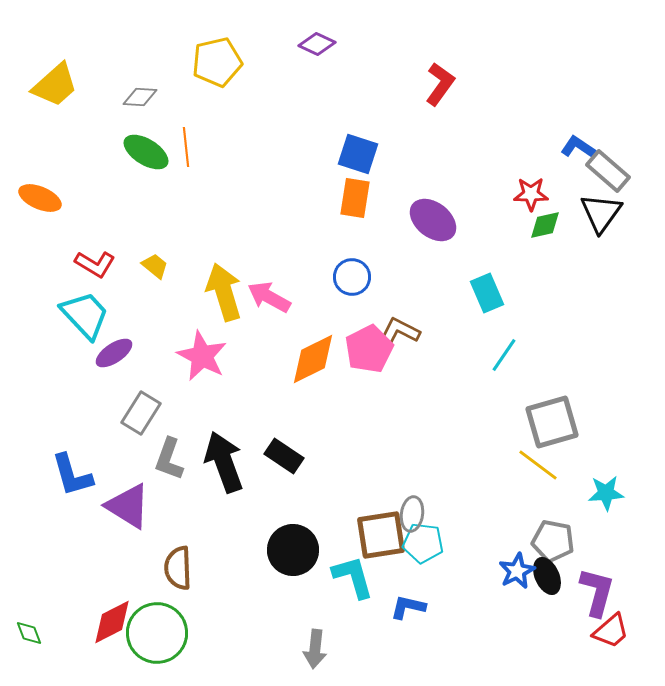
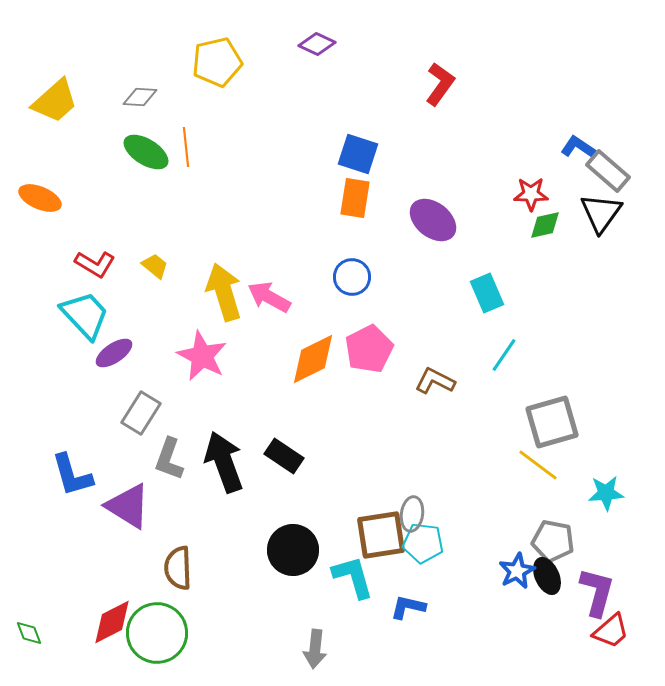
yellow trapezoid at (55, 85): moved 16 px down
brown L-shape at (400, 331): moved 35 px right, 50 px down
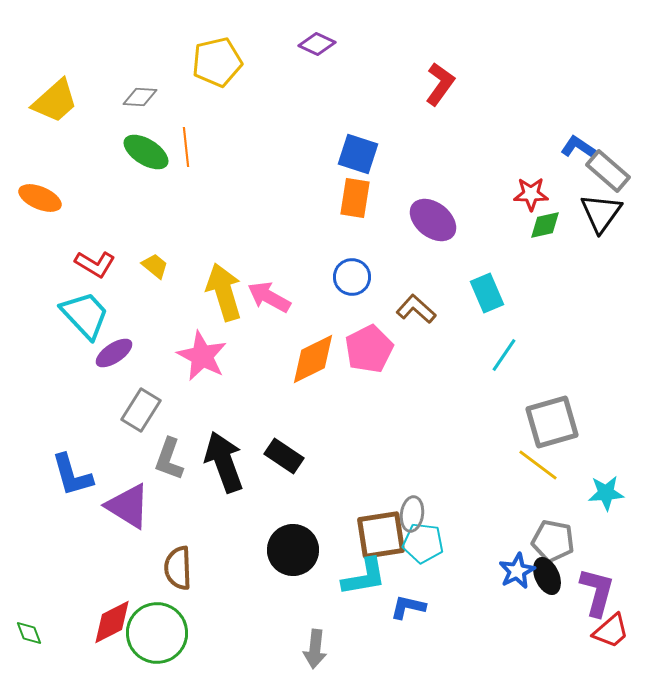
brown L-shape at (435, 381): moved 19 px left, 72 px up; rotated 15 degrees clockwise
gray rectangle at (141, 413): moved 3 px up
cyan L-shape at (353, 577): moved 11 px right; rotated 96 degrees clockwise
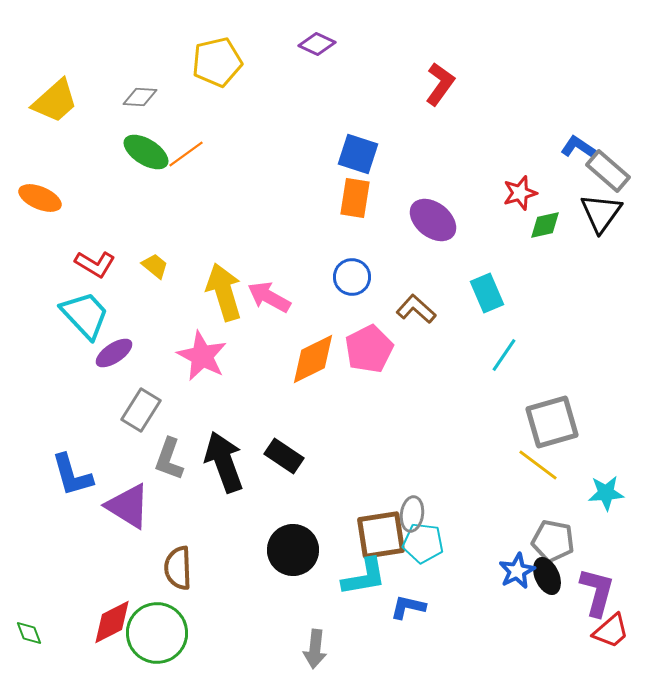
orange line at (186, 147): moved 7 px down; rotated 60 degrees clockwise
red star at (531, 194): moved 11 px left, 1 px up; rotated 16 degrees counterclockwise
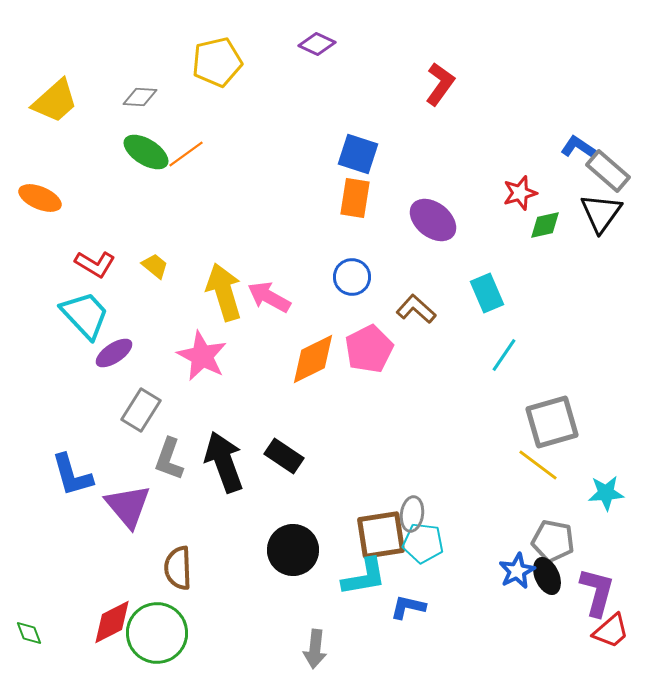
purple triangle at (128, 506): rotated 18 degrees clockwise
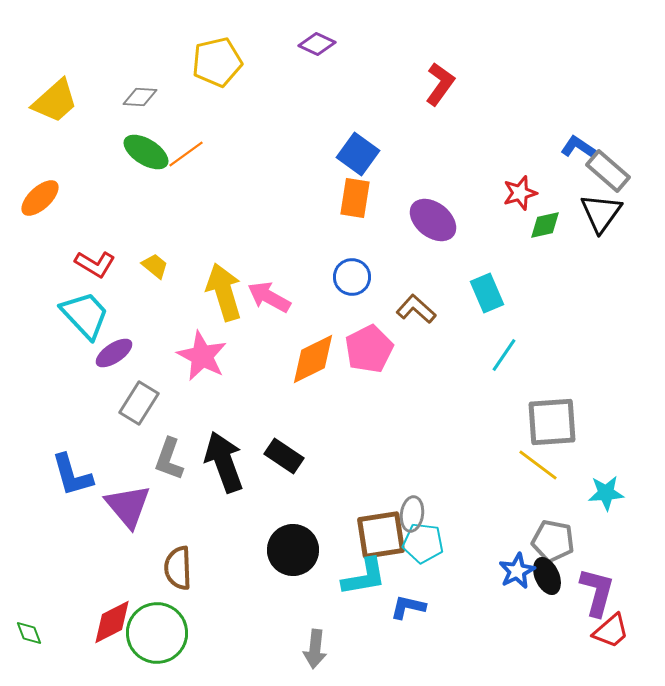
blue square at (358, 154): rotated 18 degrees clockwise
orange ellipse at (40, 198): rotated 66 degrees counterclockwise
gray rectangle at (141, 410): moved 2 px left, 7 px up
gray square at (552, 422): rotated 12 degrees clockwise
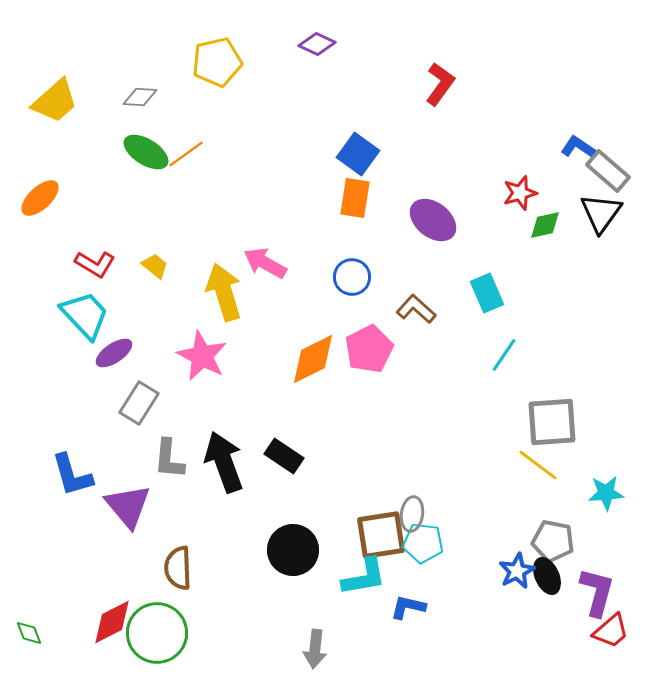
pink arrow at (269, 297): moved 4 px left, 34 px up
gray L-shape at (169, 459): rotated 15 degrees counterclockwise
